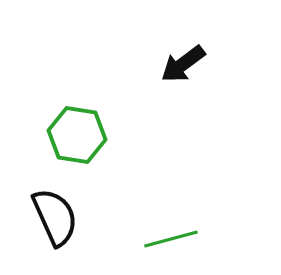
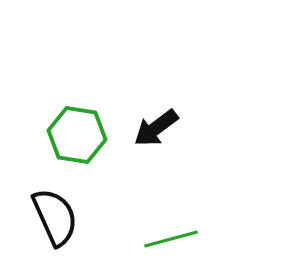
black arrow: moved 27 px left, 64 px down
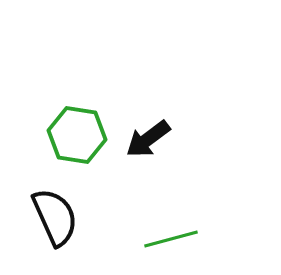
black arrow: moved 8 px left, 11 px down
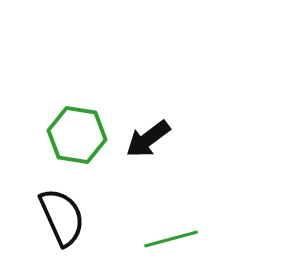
black semicircle: moved 7 px right
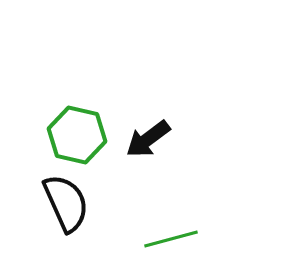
green hexagon: rotated 4 degrees clockwise
black semicircle: moved 4 px right, 14 px up
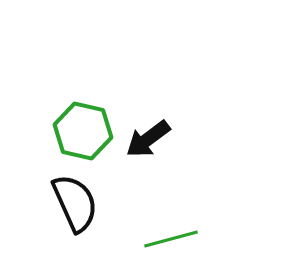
green hexagon: moved 6 px right, 4 px up
black semicircle: moved 9 px right
